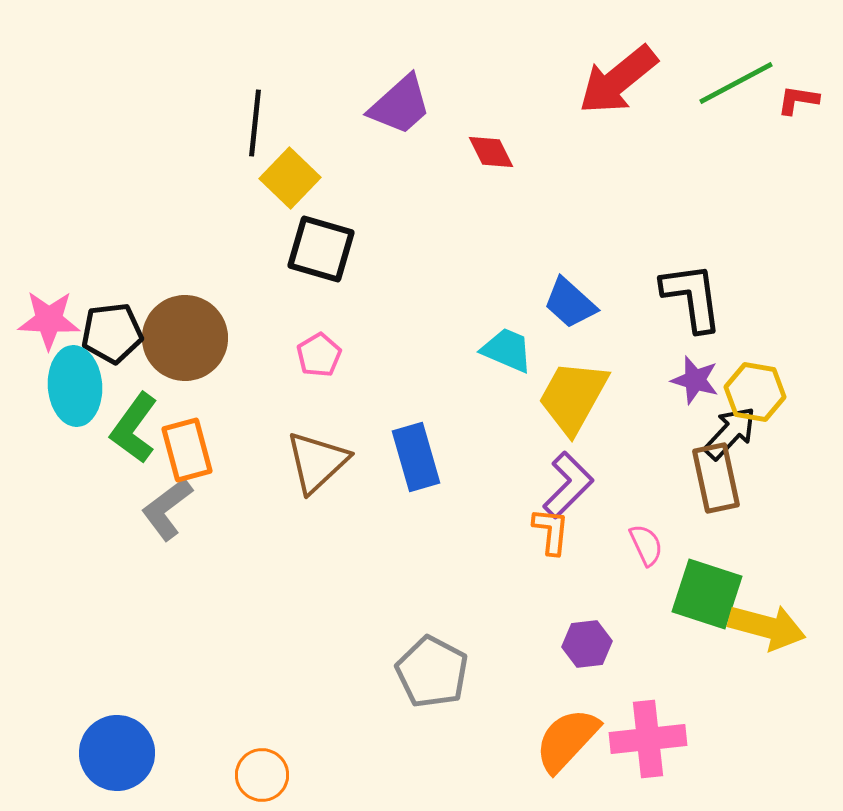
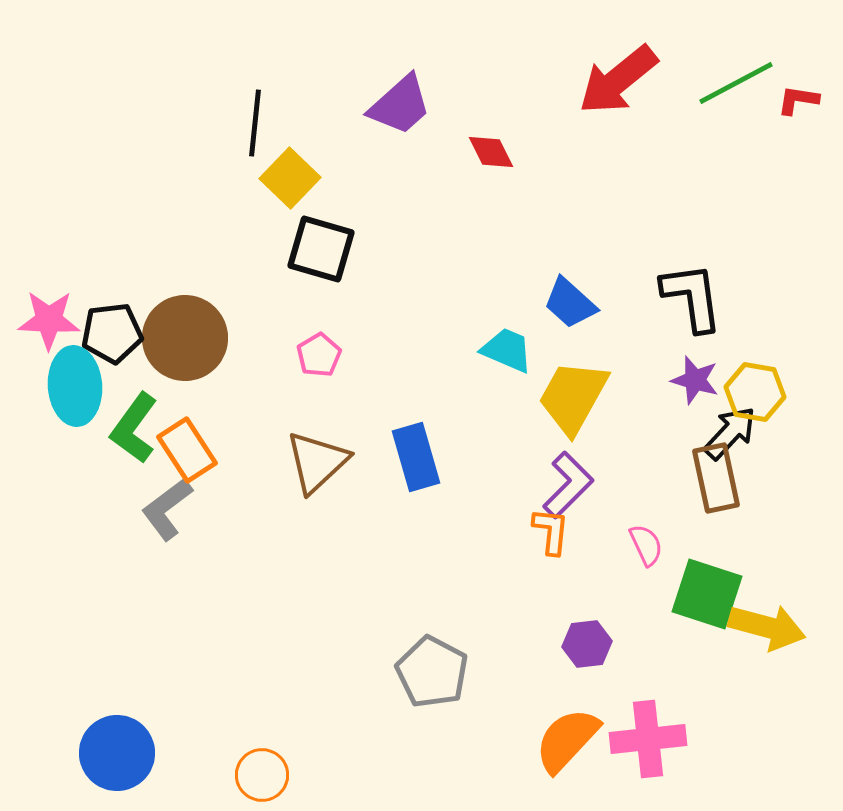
orange rectangle: rotated 18 degrees counterclockwise
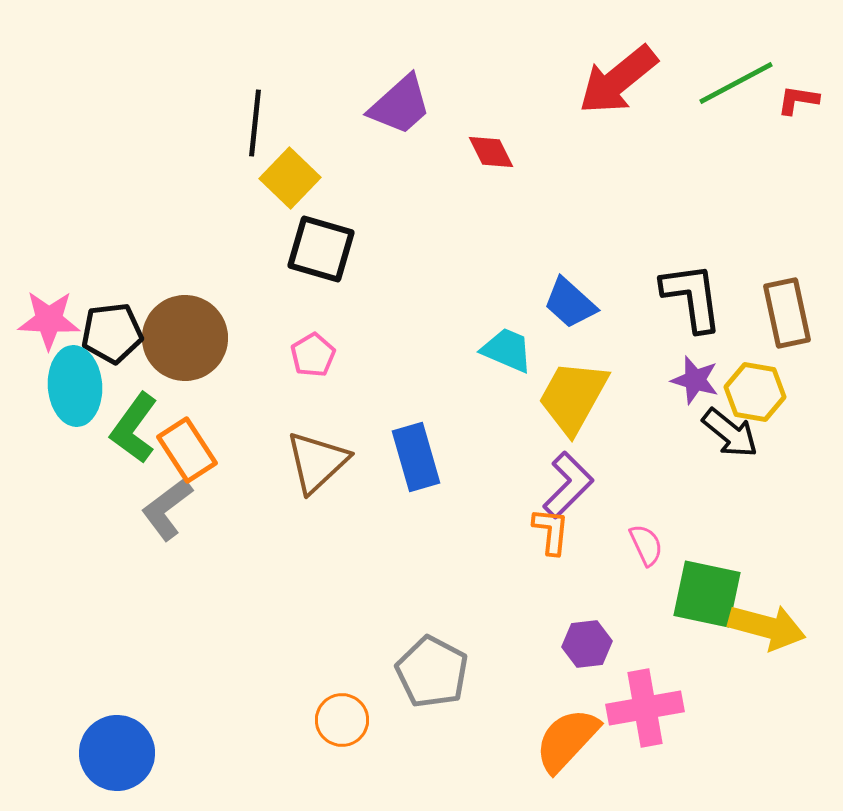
pink pentagon: moved 6 px left
black arrow: rotated 86 degrees clockwise
brown rectangle: moved 71 px right, 165 px up
green square: rotated 6 degrees counterclockwise
pink cross: moved 3 px left, 31 px up; rotated 4 degrees counterclockwise
orange circle: moved 80 px right, 55 px up
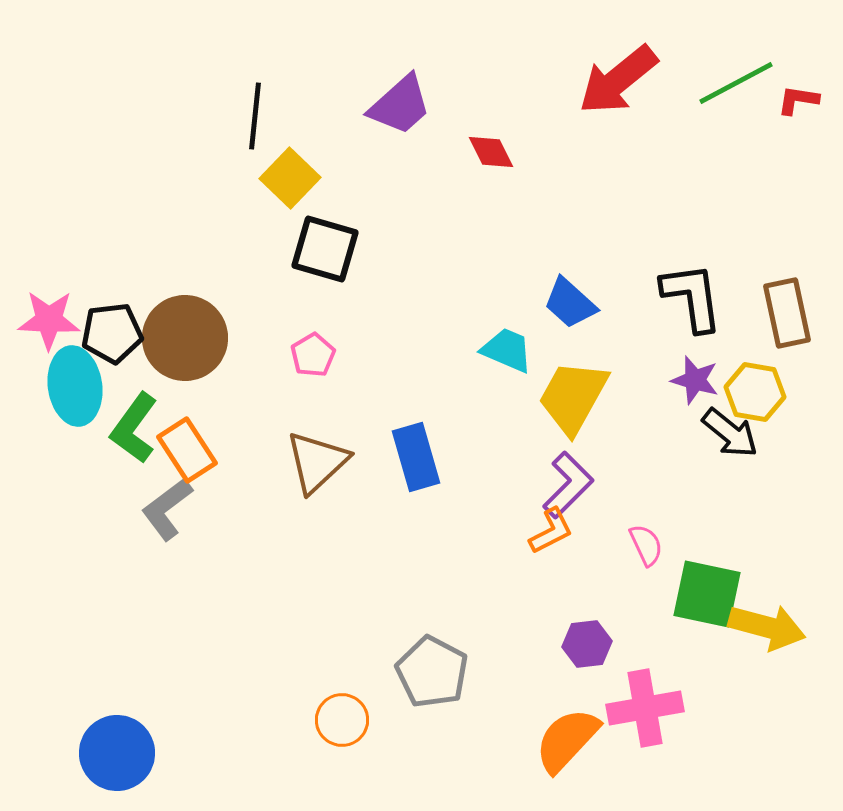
black line: moved 7 px up
black square: moved 4 px right
cyan ellipse: rotated 4 degrees counterclockwise
orange L-shape: rotated 57 degrees clockwise
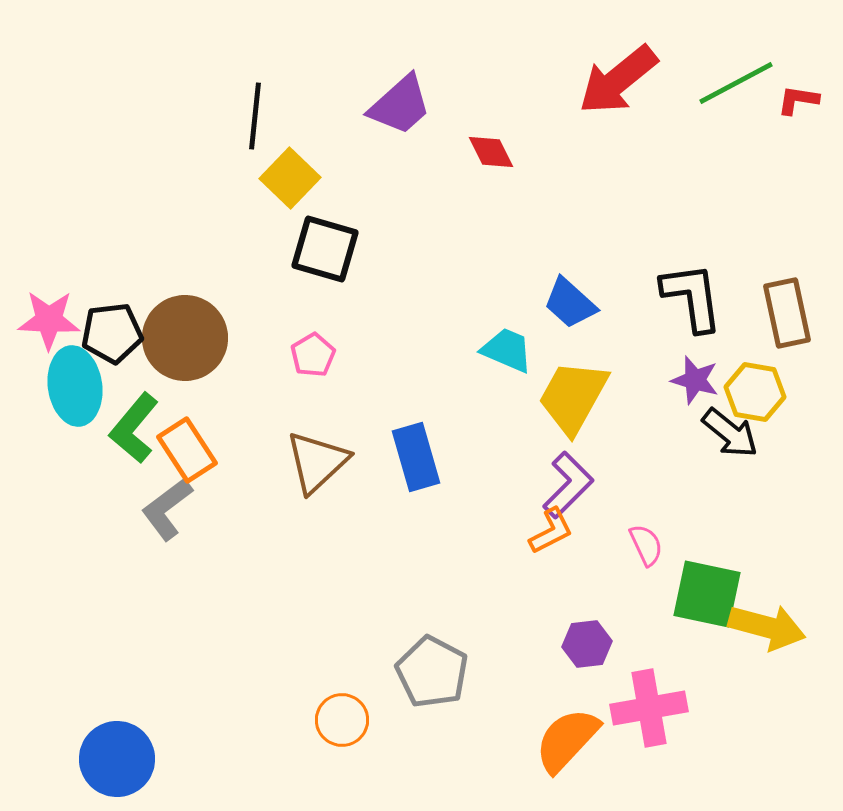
green L-shape: rotated 4 degrees clockwise
pink cross: moved 4 px right
blue circle: moved 6 px down
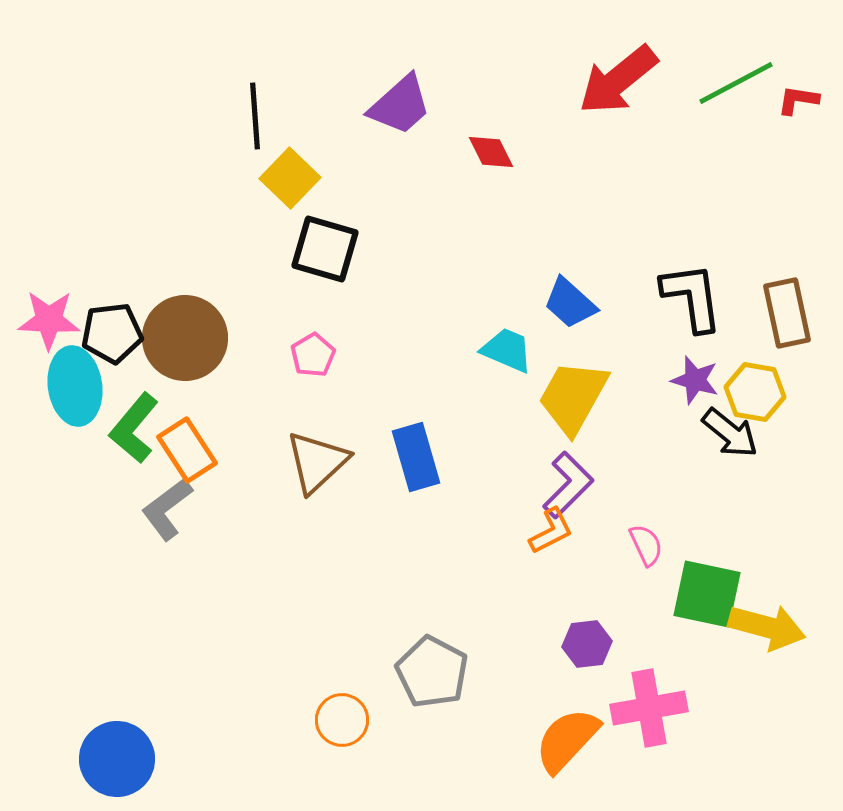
black line: rotated 10 degrees counterclockwise
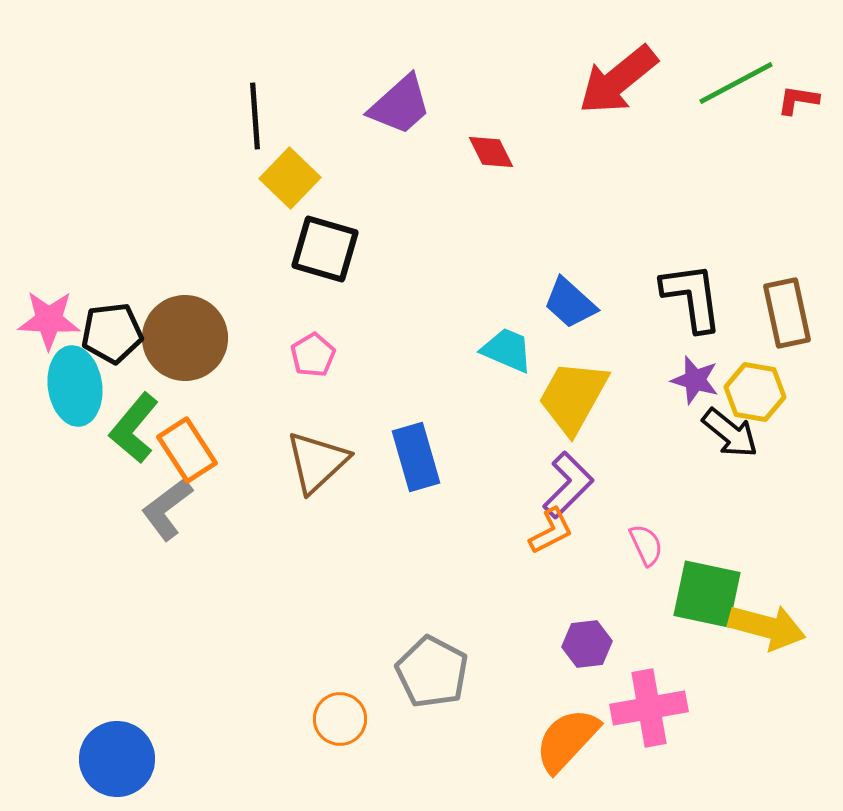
orange circle: moved 2 px left, 1 px up
